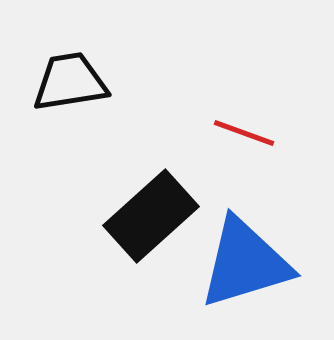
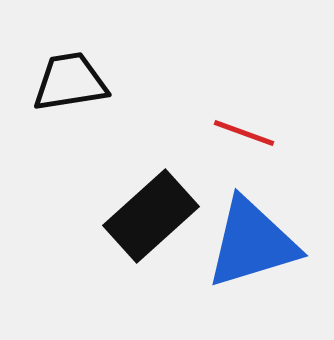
blue triangle: moved 7 px right, 20 px up
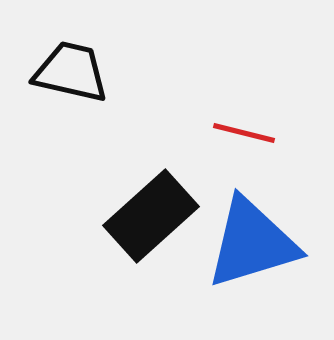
black trapezoid: moved 1 px right, 10 px up; rotated 22 degrees clockwise
red line: rotated 6 degrees counterclockwise
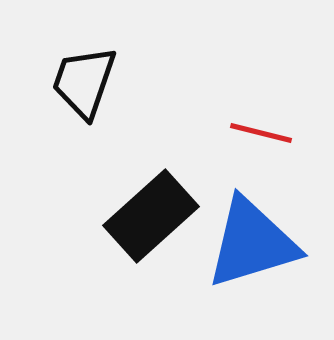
black trapezoid: moved 13 px right, 10 px down; rotated 84 degrees counterclockwise
red line: moved 17 px right
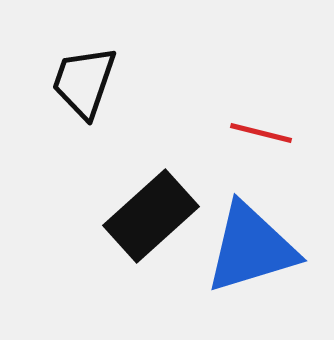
blue triangle: moved 1 px left, 5 px down
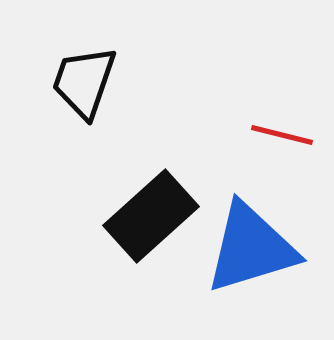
red line: moved 21 px right, 2 px down
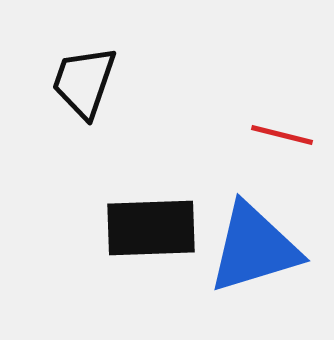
black rectangle: moved 12 px down; rotated 40 degrees clockwise
blue triangle: moved 3 px right
